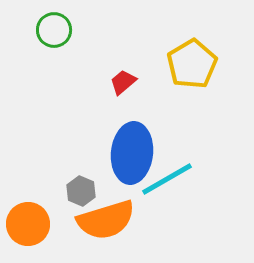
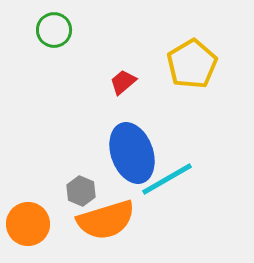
blue ellipse: rotated 26 degrees counterclockwise
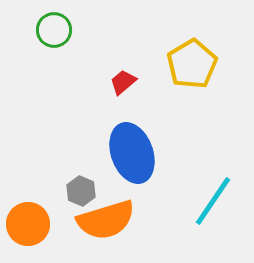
cyan line: moved 46 px right, 22 px down; rotated 26 degrees counterclockwise
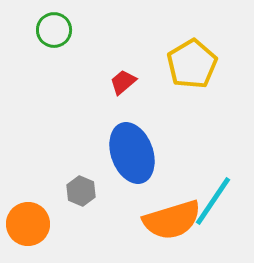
orange semicircle: moved 66 px right
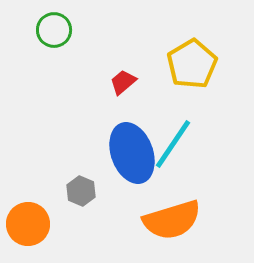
cyan line: moved 40 px left, 57 px up
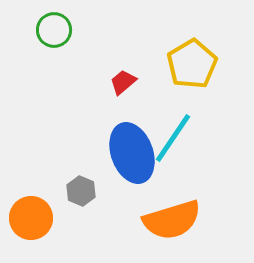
cyan line: moved 6 px up
orange circle: moved 3 px right, 6 px up
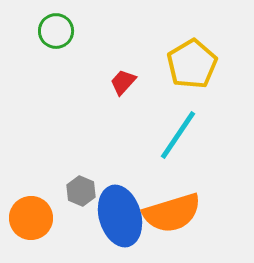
green circle: moved 2 px right, 1 px down
red trapezoid: rotated 8 degrees counterclockwise
cyan line: moved 5 px right, 3 px up
blue ellipse: moved 12 px left, 63 px down; rotated 4 degrees clockwise
orange semicircle: moved 7 px up
